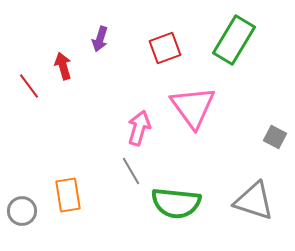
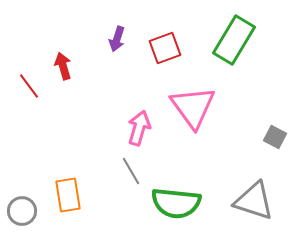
purple arrow: moved 17 px right
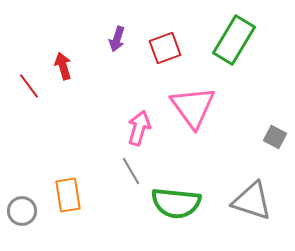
gray triangle: moved 2 px left
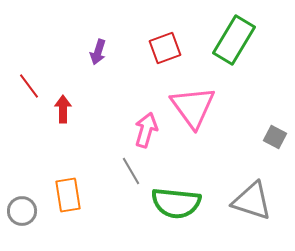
purple arrow: moved 19 px left, 13 px down
red arrow: moved 43 px down; rotated 16 degrees clockwise
pink arrow: moved 7 px right, 2 px down
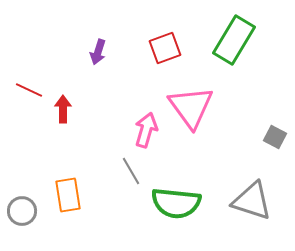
red line: moved 4 px down; rotated 28 degrees counterclockwise
pink triangle: moved 2 px left
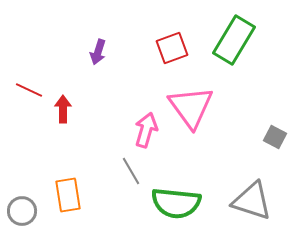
red square: moved 7 px right
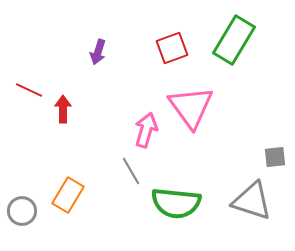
gray square: moved 20 px down; rotated 35 degrees counterclockwise
orange rectangle: rotated 40 degrees clockwise
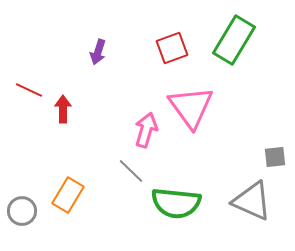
gray line: rotated 16 degrees counterclockwise
gray triangle: rotated 6 degrees clockwise
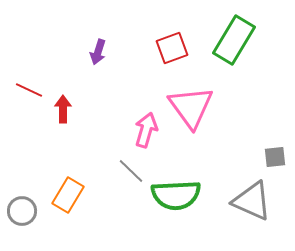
green semicircle: moved 8 px up; rotated 9 degrees counterclockwise
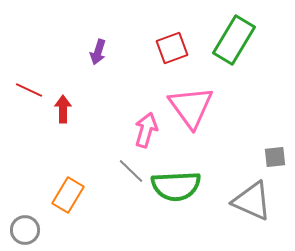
green semicircle: moved 9 px up
gray circle: moved 3 px right, 19 px down
